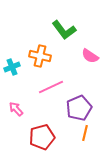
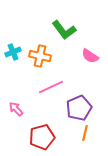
cyan cross: moved 1 px right, 15 px up
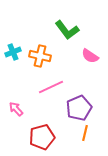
green L-shape: moved 3 px right
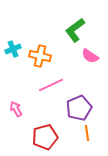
green L-shape: moved 8 px right; rotated 90 degrees clockwise
cyan cross: moved 3 px up
pink line: moved 2 px up
pink arrow: rotated 14 degrees clockwise
orange line: moved 2 px right; rotated 21 degrees counterclockwise
red pentagon: moved 3 px right
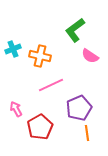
red pentagon: moved 5 px left, 10 px up; rotated 15 degrees counterclockwise
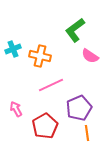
red pentagon: moved 5 px right, 1 px up
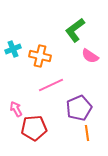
red pentagon: moved 11 px left, 2 px down; rotated 25 degrees clockwise
